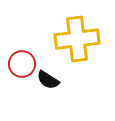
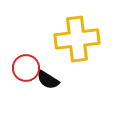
red circle: moved 4 px right, 4 px down
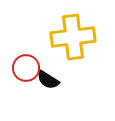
yellow cross: moved 4 px left, 2 px up
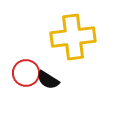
red circle: moved 5 px down
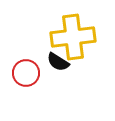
black semicircle: moved 10 px right, 18 px up
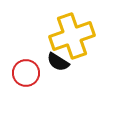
yellow cross: moved 1 px left, 1 px up; rotated 12 degrees counterclockwise
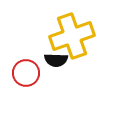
black semicircle: moved 2 px left, 2 px up; rotated 30 degrees counterclockwise
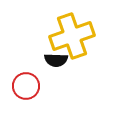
red circle: moved 13 px down
